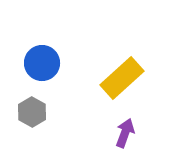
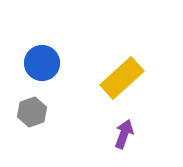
gray hexagon: rotated 12 degrees clockwise
purple arrow: moved 1 px left, 1 px down
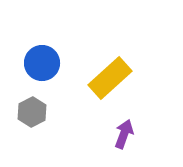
yellow rectangle: moved 12 px left
gray hexagon: rotated 8 degrees counterclockwise
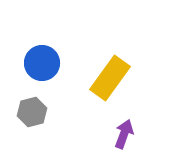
yellow rectangle: rotated 12 degrees counterclockwise
gray hexagon: rotated 12 degrees clockwise
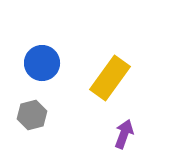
gray hexagon: moved 3 px down
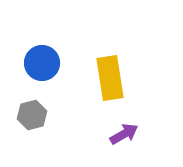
yellow rectangle: rotated 45 degrees counterclockwise
purple arrow: rotated 40 degrees clockwise
